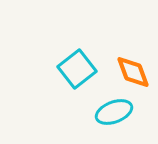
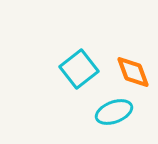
cyan square: moved 2 px right
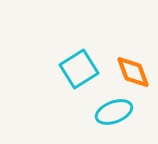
cyan square: rotated 6 degrees clockwise
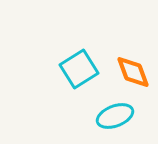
cyan ellipse: moved 1 px right, 4 px down
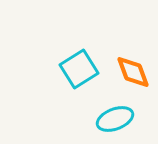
cyan ellipse: moved 3 px down
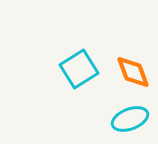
cyan ellipse: moved 15 px right
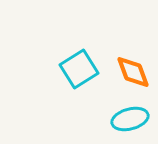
cyan ellipse: rotated 6 degrees clockwise
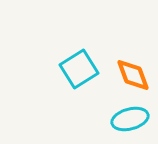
orange diamond: moved 3 px down
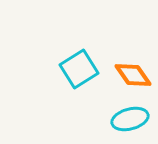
orange diamond: rotated 15 degrees counterclockwise
